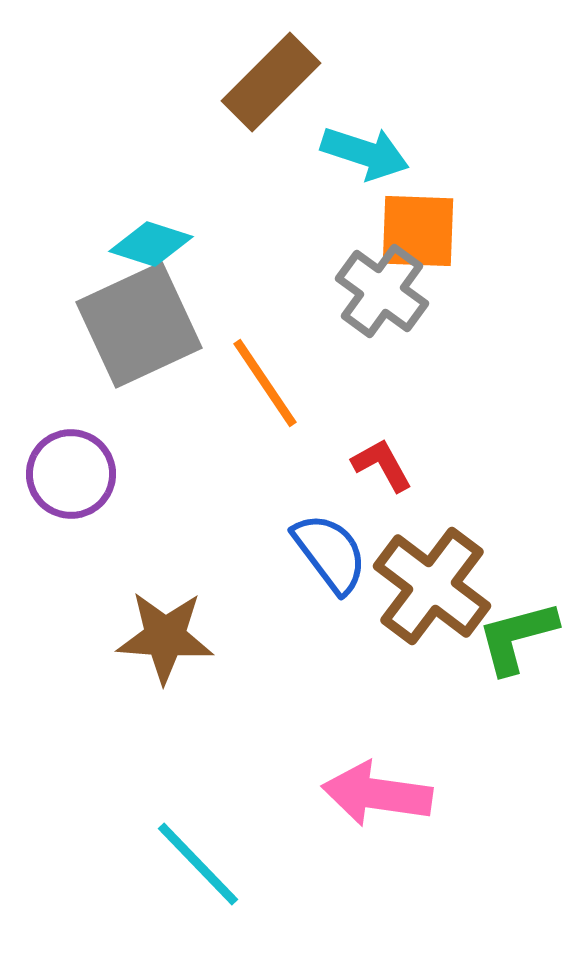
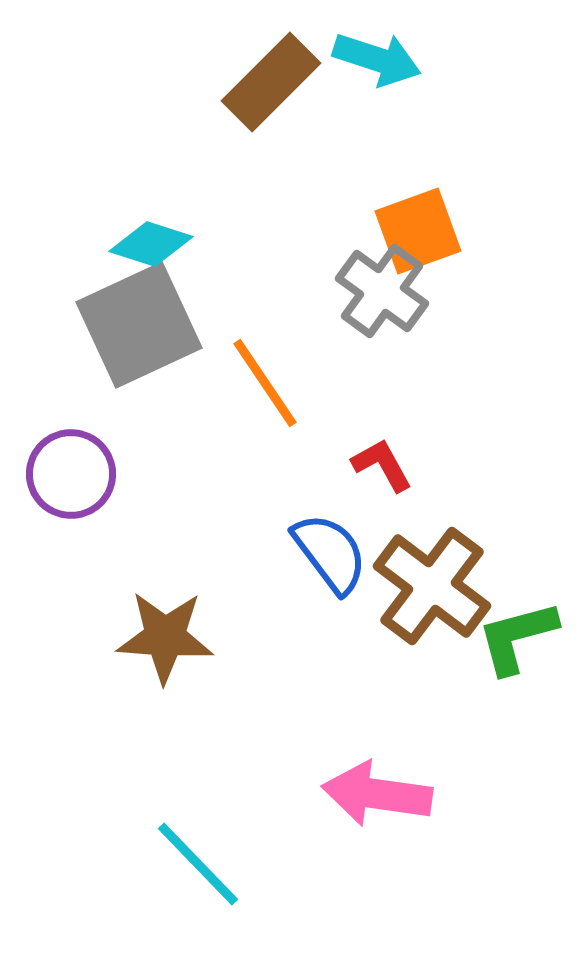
cyan arrow: moved 12 px right, 94 px up
orange square: rotated 22 degrees counterclockwise
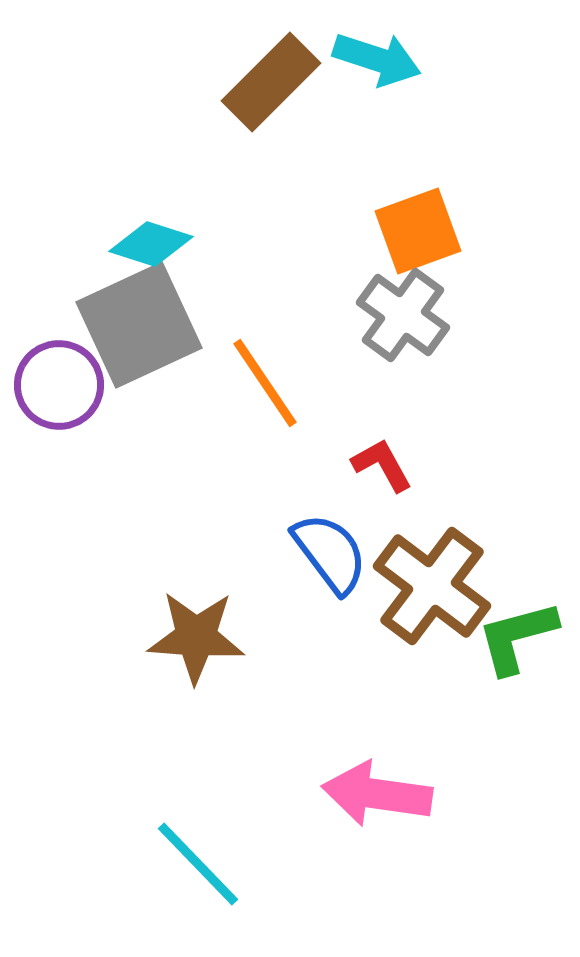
gray cross: moved 21 px right, 24 px down
purple circle: moved 12 px left, 89 px up
brown star: moved 31 px right
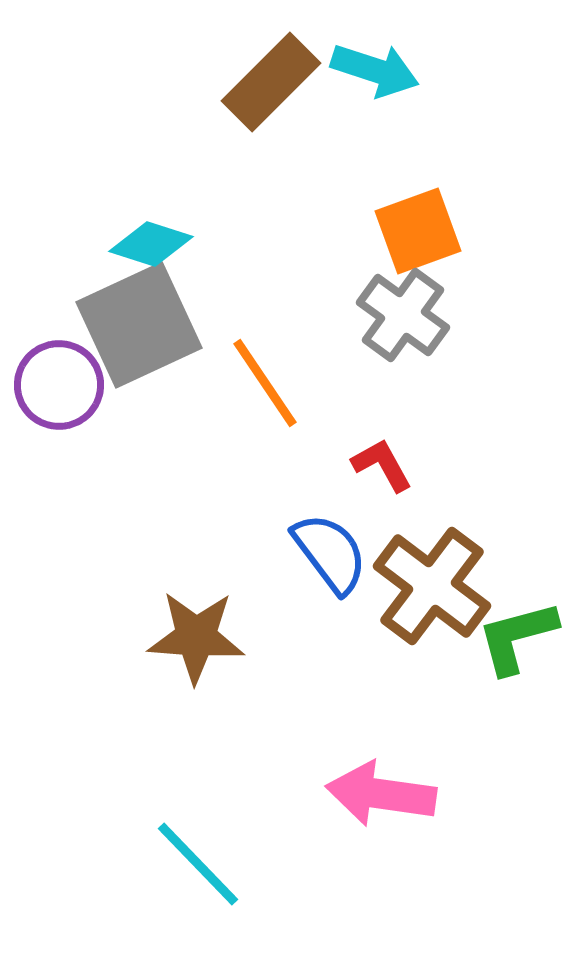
cyan arrow: moved 2 px left, 11 px down
pink arrow: moved 4 px right
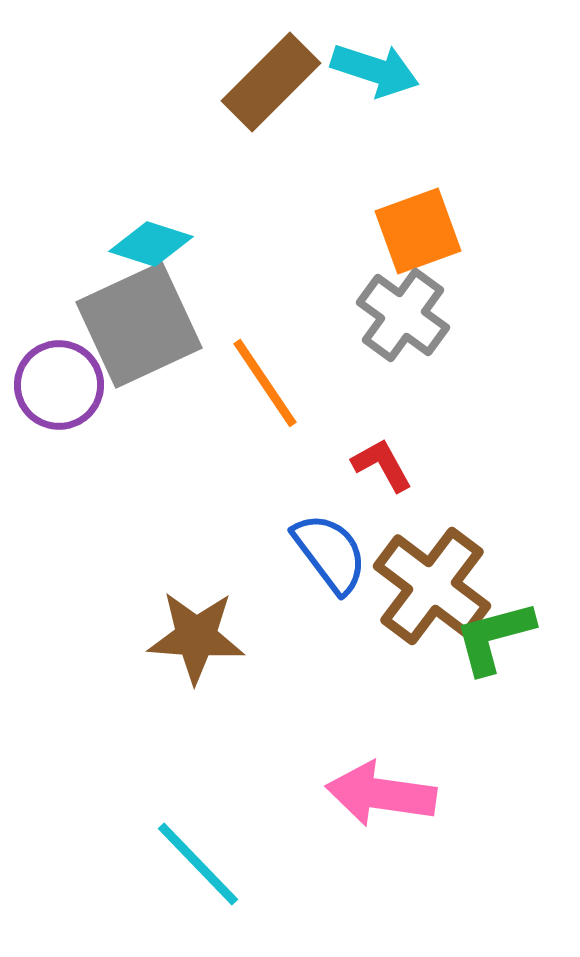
green L-shape: moved 23 px left
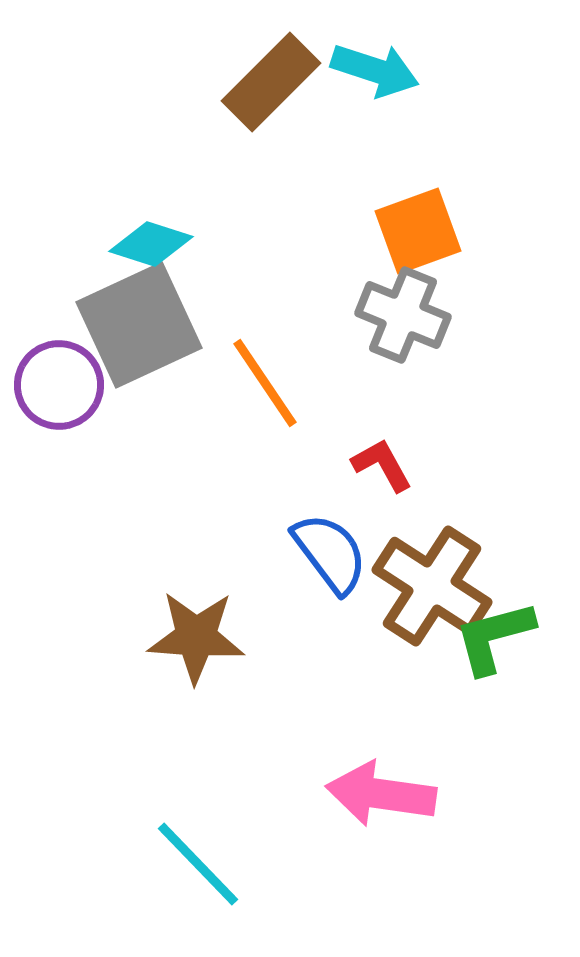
gray cross: rotated 14 degrees counterclockwise
brown cross: rotated 4 degrees counterclockwise
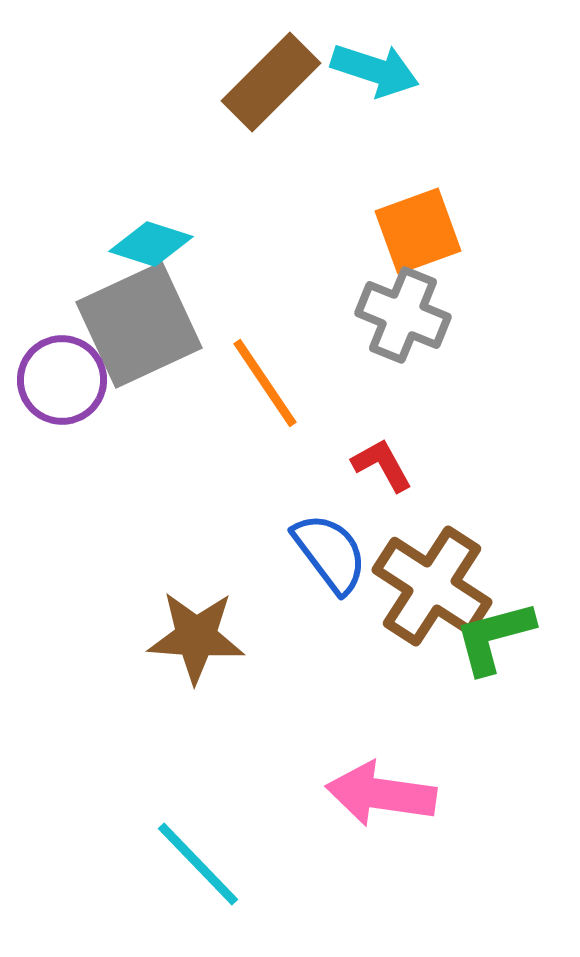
purple circle: moved 3 px right, 5 px up
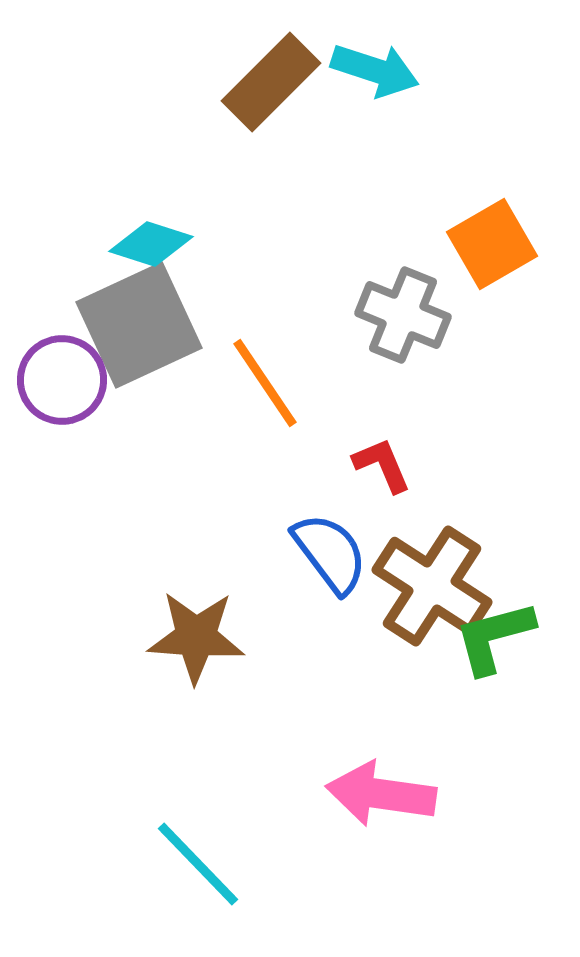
orange square: moved 74 px right, 13 px down; rotated 10 degrees counterclockwise
red L-shape: rotated 6 degrees clockwise
